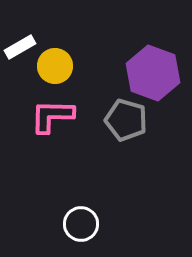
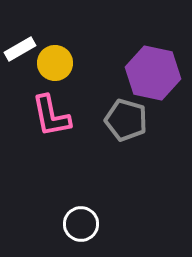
white rectangle: moved 2 px down
yellow circle: moved 3 px up
purple hexagon: rotated 8 degrees counterclockwise
pink L-shape: moved 1 px left; rotated 102 degrees counterclockwise
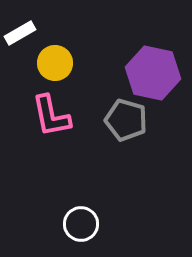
white rectangle: moved 16 px up
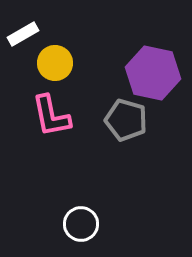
white rectangle: moved 3 px right, 1 px down
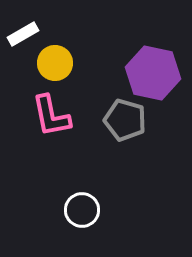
gray pentagon: moved 1 px left
white circle: moved 1 px right, 14 px up
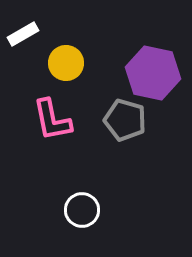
yellow circle: moved 11 px right
pink L-shape: moved 1 px right, 4 px down
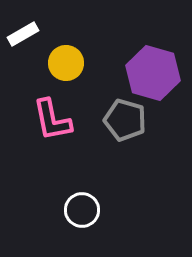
purple hexagon: rotated 4 degrees clockwise
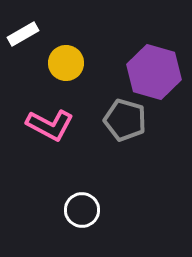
purple hexagon: moved 1 px right, 1 px up
pink L-shape: moved 2 px left, 5 px down; rotated 51 degrees counterclockwise
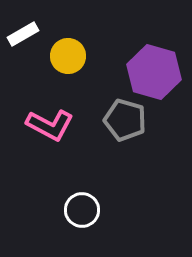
yellow circle: moved 2 px right, 7 px up
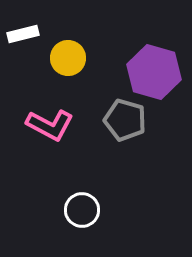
white rectangle: rotated 16 degrees clockwise
yellow circle: moved 2 px down
